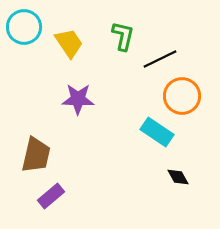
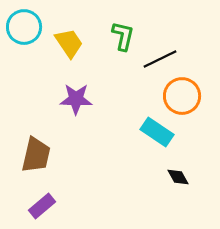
purple star: moved 2 px left
purple rectangle: moved 9 px left, 10 px down
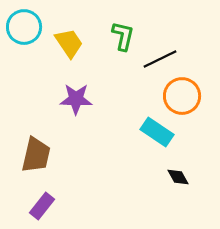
purple rectangle: rotated 12 degrees counterclockwise
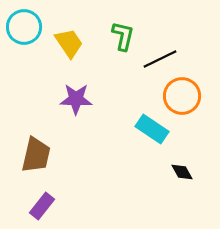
cyan rectangle: moved 5 px left, 3 px up
black diamond: moved 4 px right, 5 px up
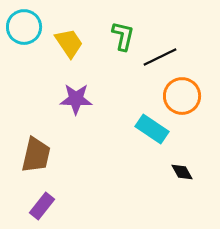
black line: moved 2 px up
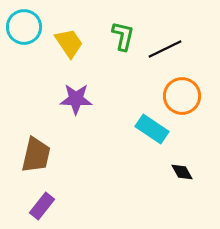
black line: moved 5 px right, 8 px up
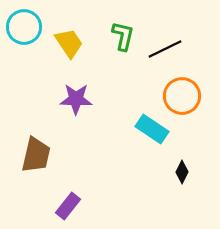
black diamond: rotated 55 degrees clockwise
purple rectangle: moved 26 px right
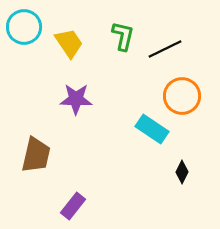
purple rectangle: moved 5 px right
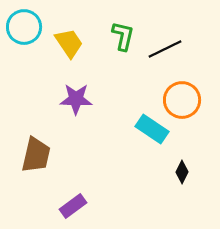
orange circle: moved 4 px down
purple rectangle: rotated 16 degrees clockwise
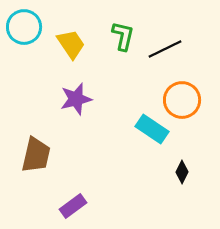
yellow trapezoid: moved 2 px right, 1 px down
purple star: rotated 16 degrees counterclockwise
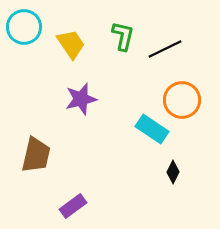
purple star: moved 5 px right
black diamond: moved 9 px left
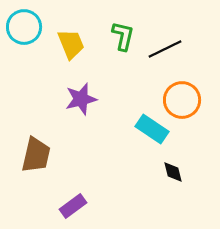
yellow trapezoid: rotated 12 degrees clockwise
black diamond: rotated 40 degrees counterclockwise
